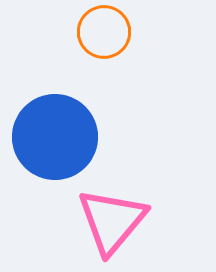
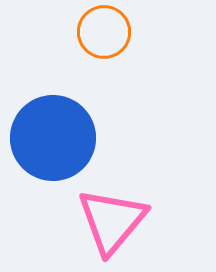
blue circle: moved 2 px left, 1 px down
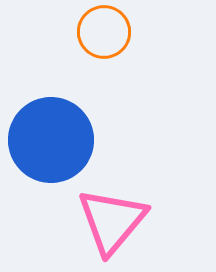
blue circle: moved 2 px left, 2 px down
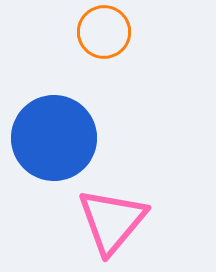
blue circle: moved 3 px right, 2 px up
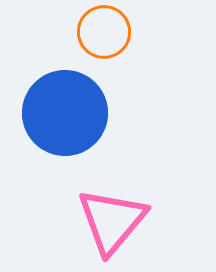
blue circle: moved 11 px right, 25 px up
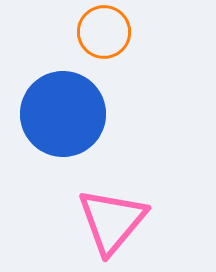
blue circle: moved 2 px left, 1 px down
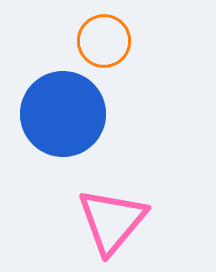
orange circle: moved 9 px down
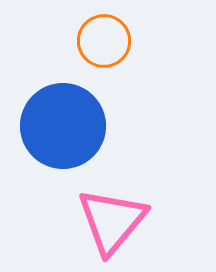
blue circle: moved 12 px down
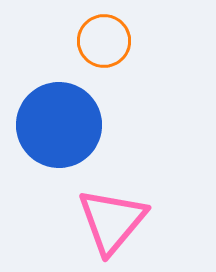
blue circle: moved 4 px left, 1 px up
